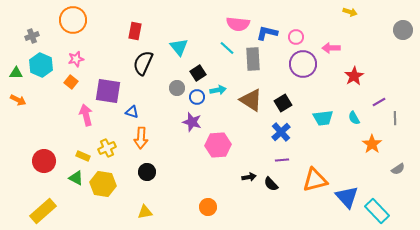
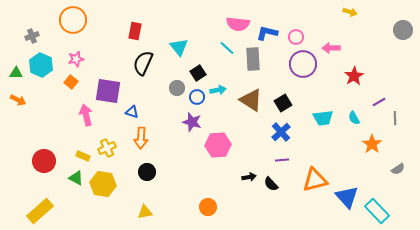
yellow rectangle at (43, 211): moved 3 px left
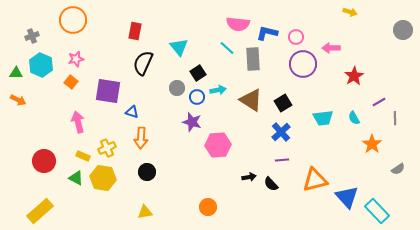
pink arrow at (86, 115): moved 8 px left, 7 px down
yellow hexagon at (103, 184): moved 6 px up
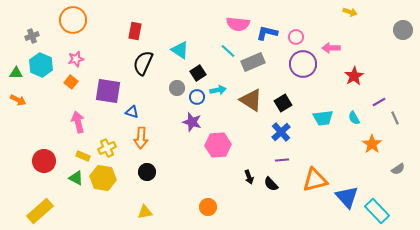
cyan triangle at (179, 47): moved 1 px right, 3 px down; rotated 18 degrees counterclockwise
cyan line at (227, 48): moved 1 px right, 3 px down
gray rectangle at (253, 59): moved 3 px down; rotated 70 degrees clockwise
gray line at (395, 118): rotated 24 degrees counterclockwise
black arrow at (249, 177): rotated 80 degrees clockwise
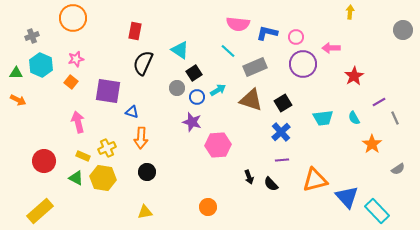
yellow arrow at (350, 12): rotated 104 degrees counterclockwise
orange circle at (73, 20): moved 2 px up
gray rectangle at (253, 62): moved 2 px right, 5 px down
black square at (198, 73): moved 4 px left
cyan arrow at (218, 90): rotated 21 degrees counterclockwise
brown triangle at (251, 100): rotated 15 degrees counterclockwise
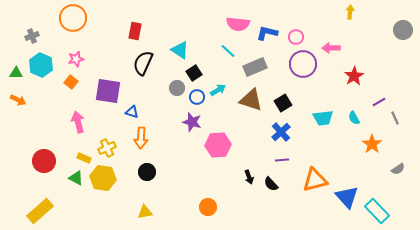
yellow rectangle at (83, 156): moved 1 px right, 2 px down
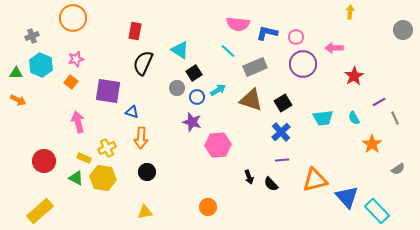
pink arrow at (331, 48): moved 3 px right
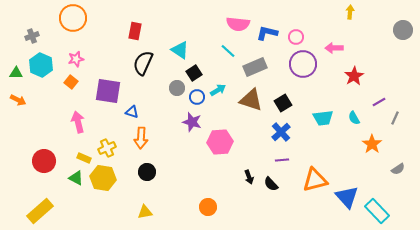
gray line at (395, 118): rotated 48 degrees clockwise
pink hexagon at (218, 145): moved 2 px right, 3 px up
